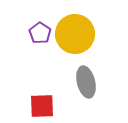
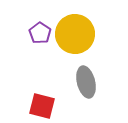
red square: rotated 16 degrees clockwise
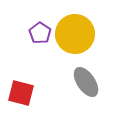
gray ellipse: rotated 20 degrees counterclockwise
red square: moved 21 px left, 13 px up
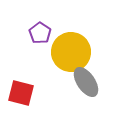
yellow circle: moved 4 px left, 18 px down
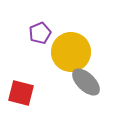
purple pentagon: rotated 15 degrees clockwise
gray ellipse: rotated 12 degrees counterclockwise
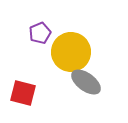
gray ellipse: rotated 8 degrees counterclockwise
red square: moved 2 px right
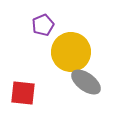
purple pentagon: moved 3 px right, 8 px up
red square: rotated 8 degrees counterclockwise
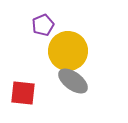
yellow circle: moved 3 px left, 1 px up
gray ellipse: moved 13 px left, 1 px up
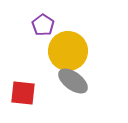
purple pentagon: rotated 15 degrees counterclockwise
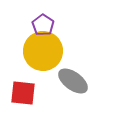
yellow circle: moved 25 px left
